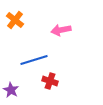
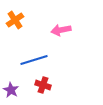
orange cross: rotated 18 degrees clockwise
red cross: moved 7 px left, 4 px down
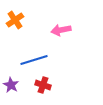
purple star: moved 5 px up
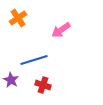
orange cross: moved 3 px right, 2 px up
pink arrow: rotated 24 degrees counterclockwise
purple star: moved 5 px up
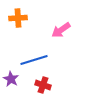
orange cross: rotated 30 degrees clockwise
purple star: moved 1 px up
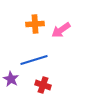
orange cross: moved 17 px right, 6 px down
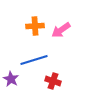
orange cross: moved 2 px down
red cross: moved 10 px right, 4 px up
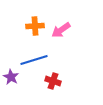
purple star: moved 2 px up
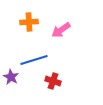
orange cross: moved 6 px left, 4 px up
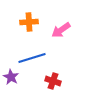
blue line: moved 2 px left, 2 px up
